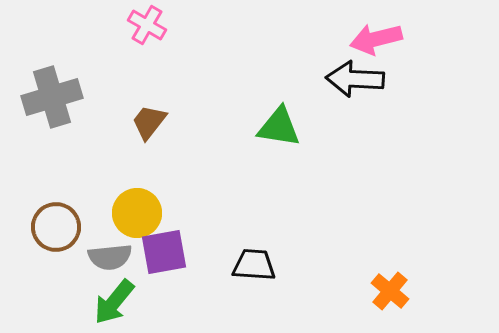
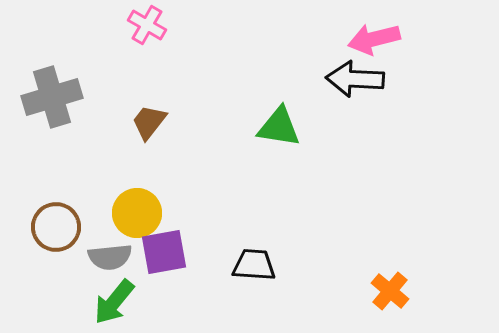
pink arrow: moved 2 px left
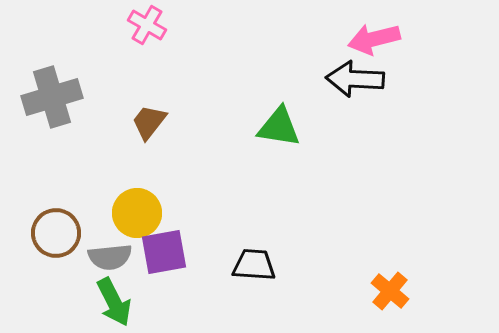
brown circle: moved 6 px down
green arrow: rotated 66 degrees counterclockwise
